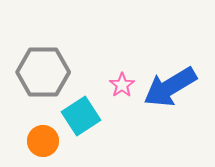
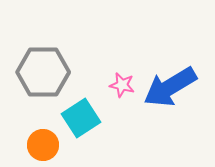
pink star: rotated 25 degrees counterclockwise
cyan square: moved 2 px down
orange circle: moved 4 px down
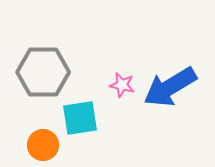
cyan square: moved 1 px left; rotated 24 degrees clockwise
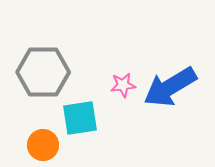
pink star: moved 1 px right; rotated 20 degrees counterclockwise
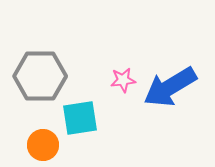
gray hexagon: moved 3 px left, 4 px down
pink star: moved 5 px up
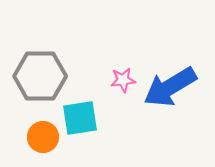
orange circle: moved 8 px up
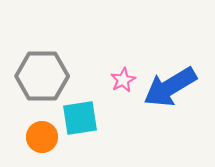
gray hexagon: moved 2 px right
pink star: rotated 20 degrees counterclockwise
orange circle: moved 1 px left
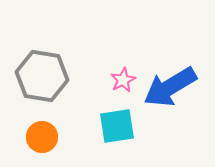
gray hexagon: rotated 9 degrees clockwise
cyan square: moved 37 px right, 8 px down
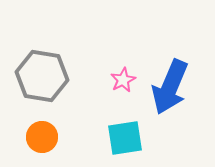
blue arrow: rotated 36 degrees counterclockwise
cyan square: moved 8 px right, 12 px down
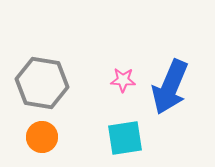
gray hexagon: moved 7 px down
pink star: rotated 30 degrees clockwise
